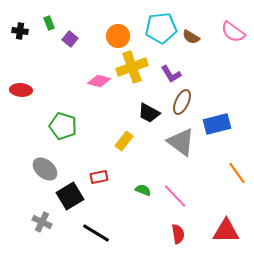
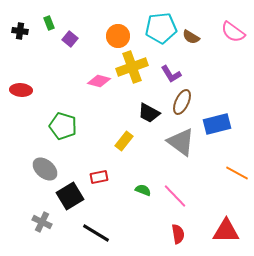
orange line: rotated 25 degrees counterclockwise
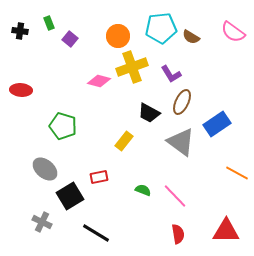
blue rectangle: rotated 20 degrees counterclockwise
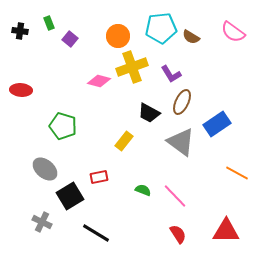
red semicircle: rotated 24 degrees counterclockwise
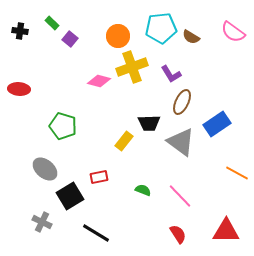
green rectangle: moved 3 px right; rotated 24 degrees counterclockwise
red ellipse: moved 2 px left, 1 px up
black trapezoid: moved 10 px down; rotated 30 degrees counterclockwise
pink line: moved 5 px right
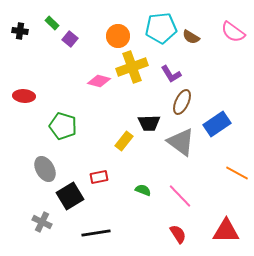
red ellipse: moved 5 px right, 7 px down
gray ellipse: rotated 20 degrees clockwise
black line: rotated 40 degrees counterclockwise
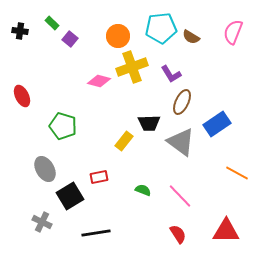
pink semicircle: rotated 75 degrees clockwise
red ellipse: moved 2 px left; rotated 60 degrees clockwise
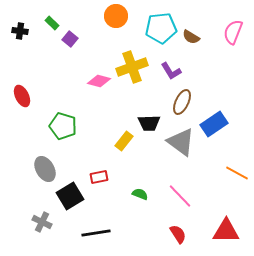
orange circle: moved 2 px left, 20 px up
purple L-shape: moved 3 px up
blue rectangle: moved 3 px left
green semicircle: moved 3 px left, 4 px down
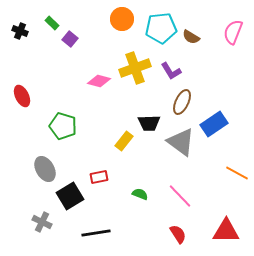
orange circle: moved 6 px right, 3 px down
black cross: rotated 14 degrees clockwise
yellow cross: moved 3 px right, 1 px down
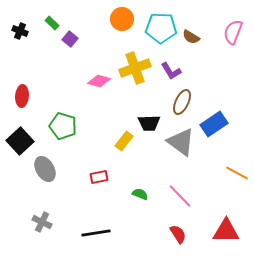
cyan pentagon: rotated 8 degrees clockwise
red ellipse: rotated 30 degrees clockwise
black square: moved 50 px left, 55 px up; rotated 12 degrees counterclockwise
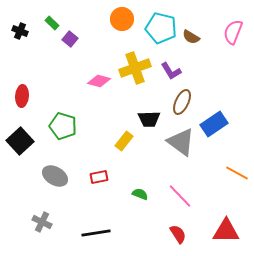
cyan pentagon: rotated 12 degrees clockwise
black trapezoid: moved 4 px up
gray ellipse: moved 10 px right, 7 px down; rotated 30 degrees counterclockwise
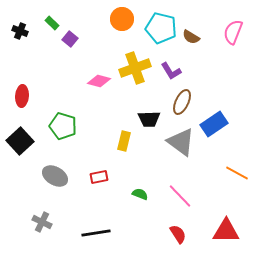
yellow rectangle: rotated 24 degrees counterclockwise
